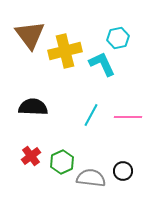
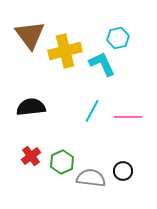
black semicircle: moved 2 px left; rotated 8 degrees counterclockwise
cyan line: moved 1 px right, 4 px up
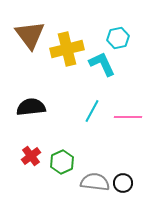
yellow cross: moved 2 px right, 2 px up
black circle: moved 12 px down
gray semicircle: moved 4 px right, 4 px down
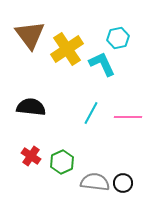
yellow cross: rotated 20 degrees counterclockwise
black semicircle: rotated 12 degrees clockwise
cyan line: moved 1 px left, 2 px down
red cross: rotated 18 degrees counterclockwise
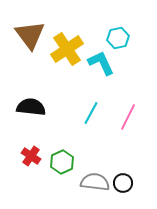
cyan L-shape: moved 1 px left, 1 px up
pink line: rotated 64 degrees counterclockwise
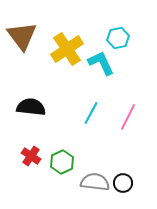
brown triangle: moved 8 px left, 1 px down
